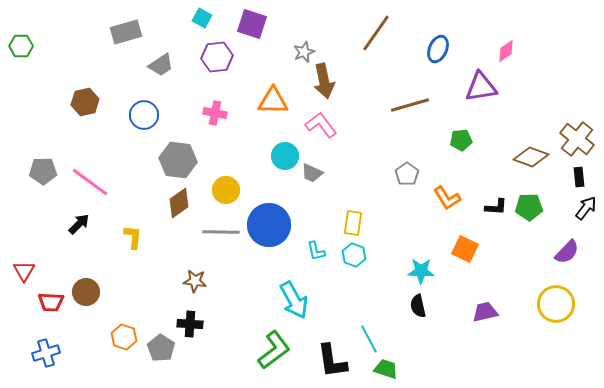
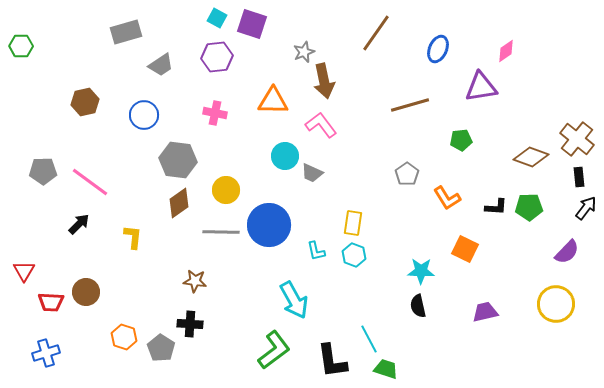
cyan square at (202, 18): moved 15 px right
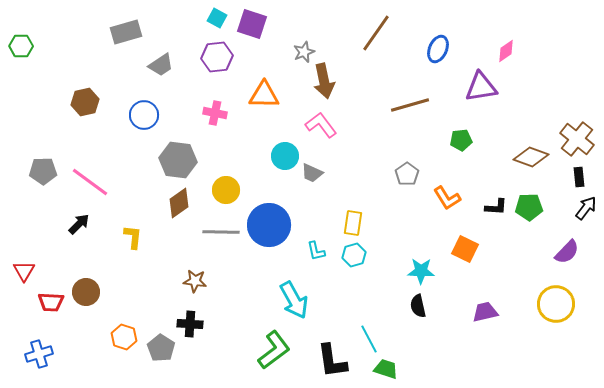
orange triangle at (273, 101): moved 9 px left, 6 px up
cyan hexagon at (354, 255): rotated 25 degrees clockwise
blue cross at (46, 353): moved 7 px left, 1 px down
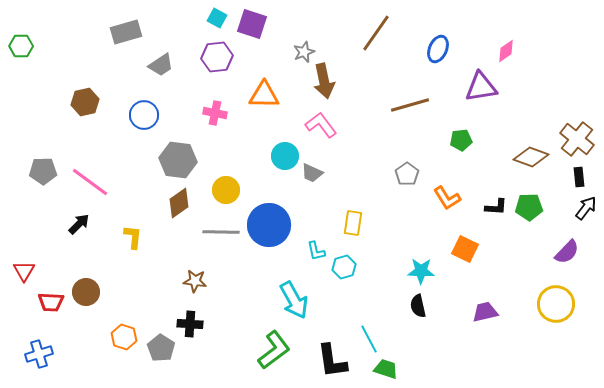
cyan hexagon at (354, 255): moved 10 px left, 12 px down
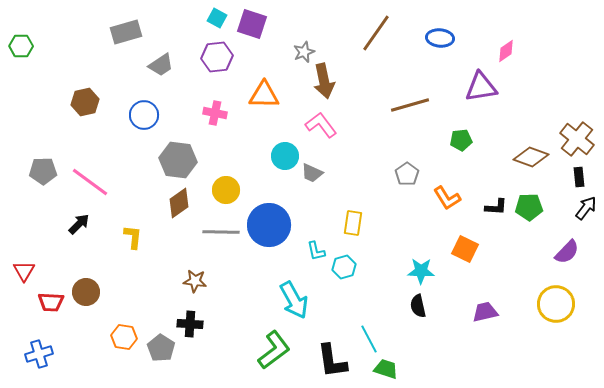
blue ellipse at (438, 49): moved 2 px right, 11 px up; rotated 72 degrees clockwise
orange hexagon at (124, 337): rotated 10 degrees counterclockwise
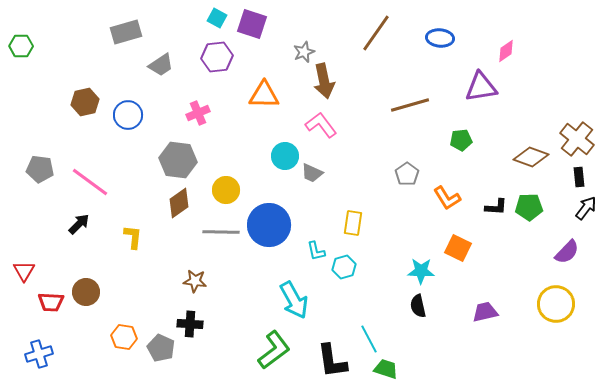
pink cross at (215, 113): moved 17 px left; rotated 35 degrees counterclockwise
blue circle at (144, 115): moved 16 px left
gray pentagon at (43, 171): moved 3 px left, 2 px up; rotated 8 degrees clockwise
orange square at (465, 249): moved 7 px left, 1 px up
gray pentagon at (161, 348): rotated 8 degrees counterclockwise
